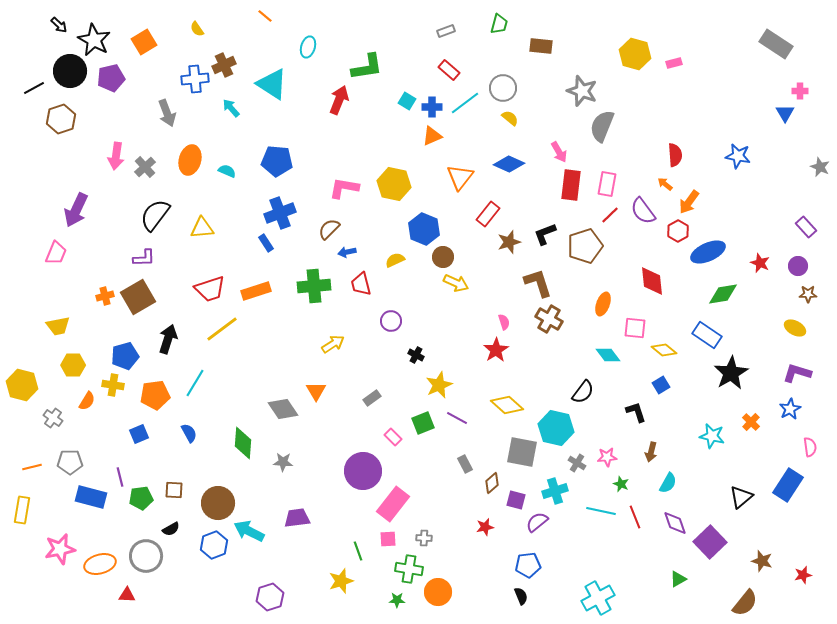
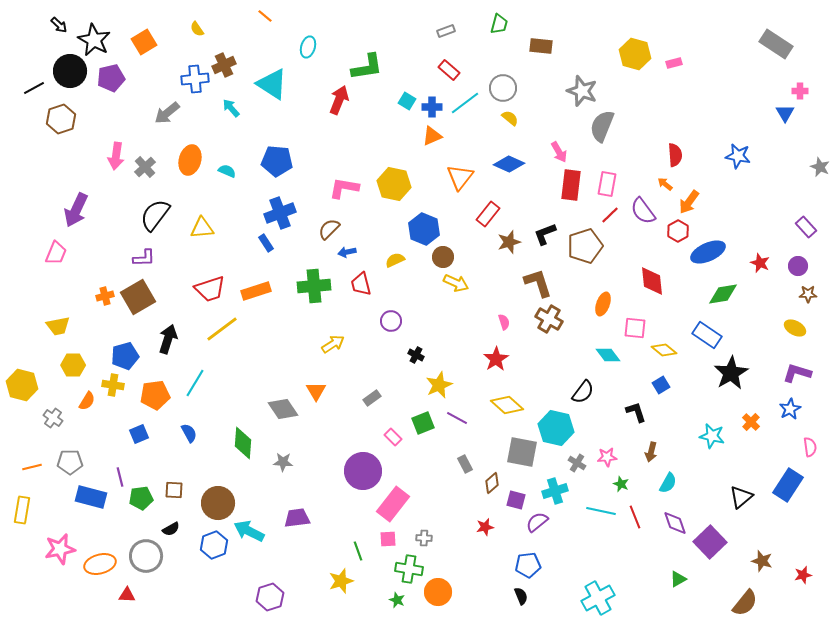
gray arrow at (167, 113): rotated 72 degrees clockwise
red star at (496, 350): moved 9 px down
green star at (397, 600): rotated 21 degrees clockwise
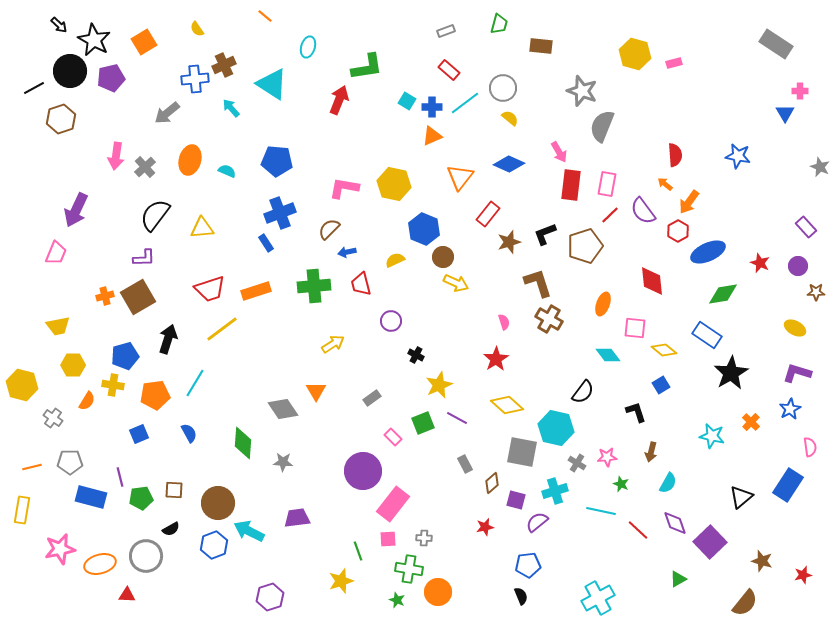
brown star at (808, 294): moved 8 px right, 2 px up
red line at (635, 517): moved 3 px right, 13 px down; rotated 25 degrees counterclockwise
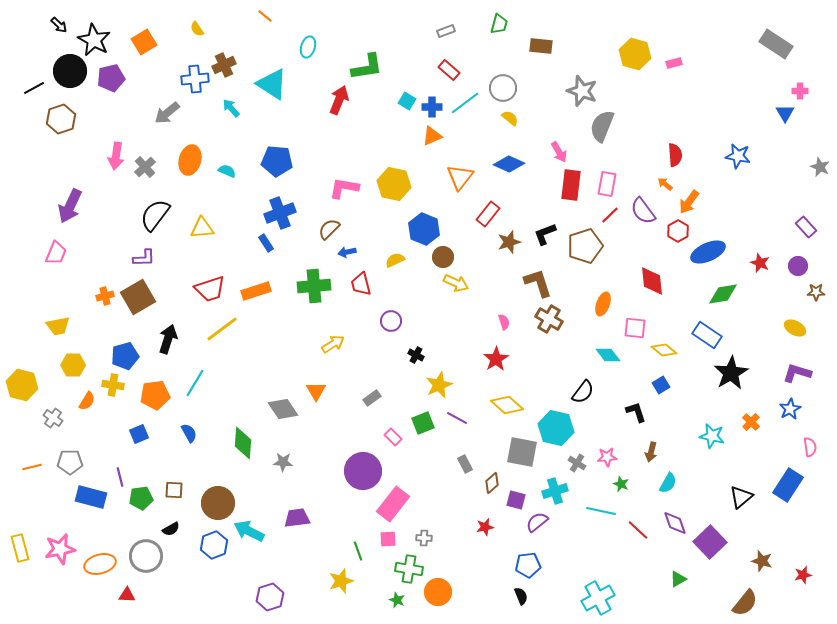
purple arrow at (76, 210): moved 6 px left, 4 px up
yellow rectangle at (22, 510): moved 2 px left, 38 px down; rotated 24 degrees counterclockwise
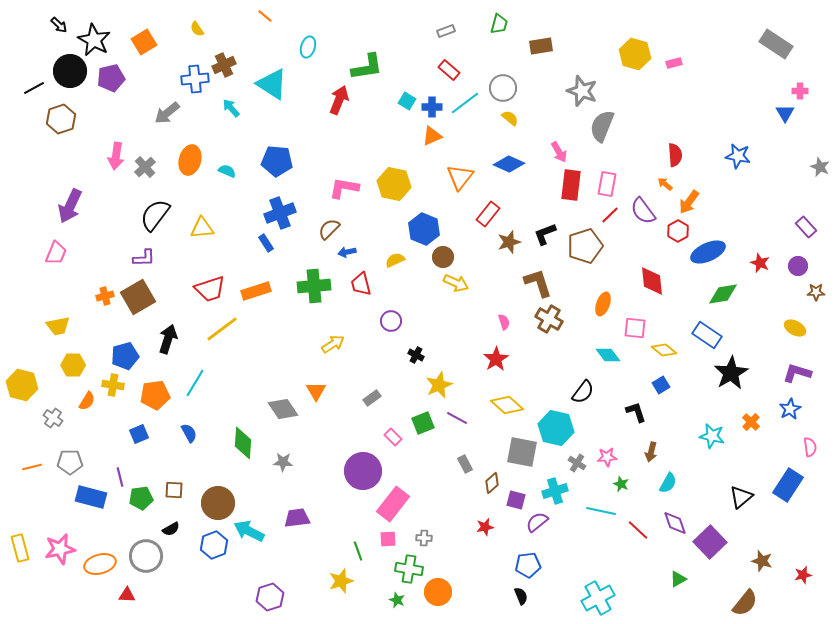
brown rectangle at (541, 46): rotated 15 degrees counterclockwise
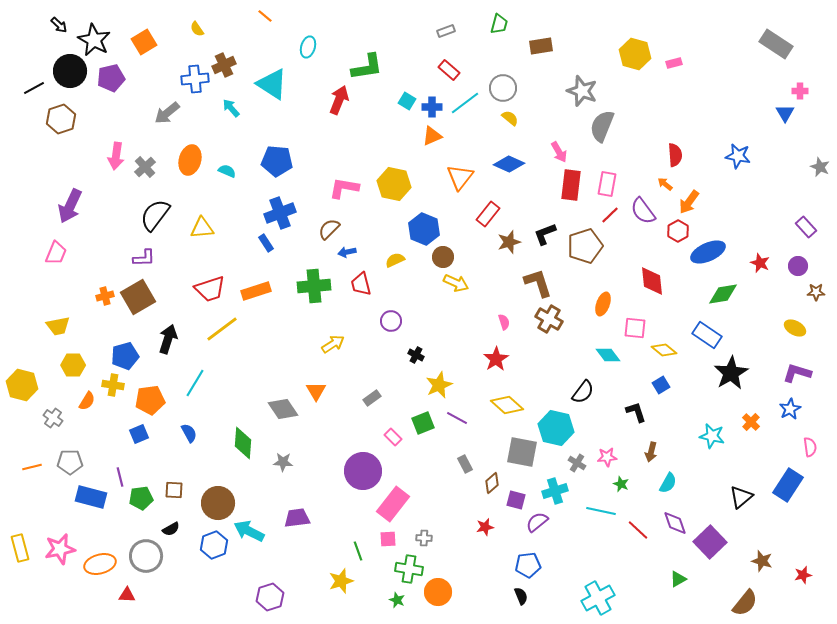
orange pentagon at (155, 395): moved 5 px left, 5 px down
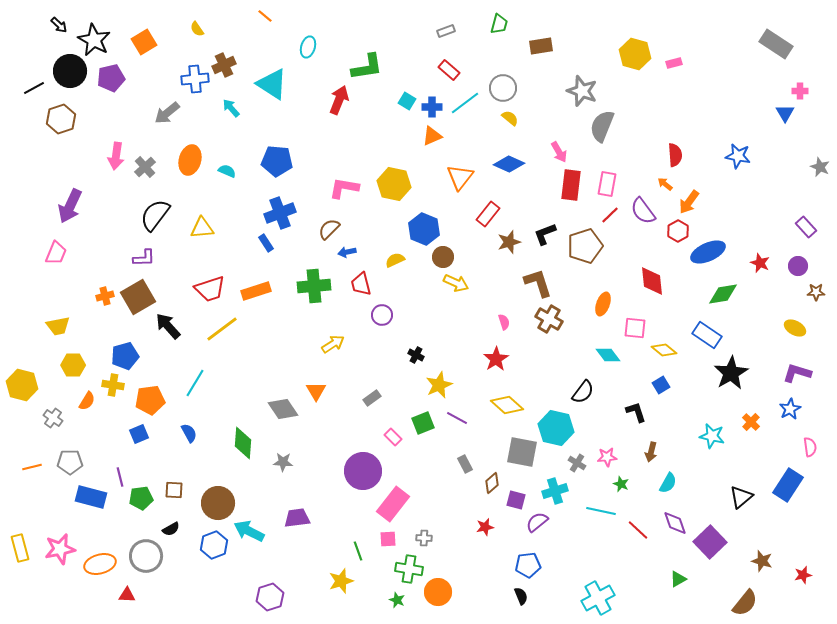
purple circle at (391, 321): moved 9 px left, 6 px up
black arrow at (168, 339): moved 13 px up; rotated 60 degrees counterclockwise
